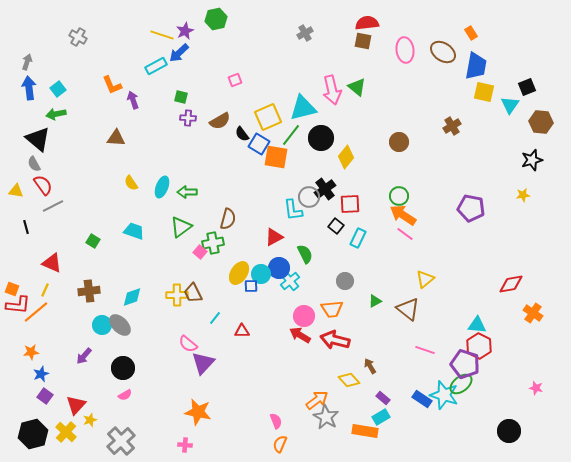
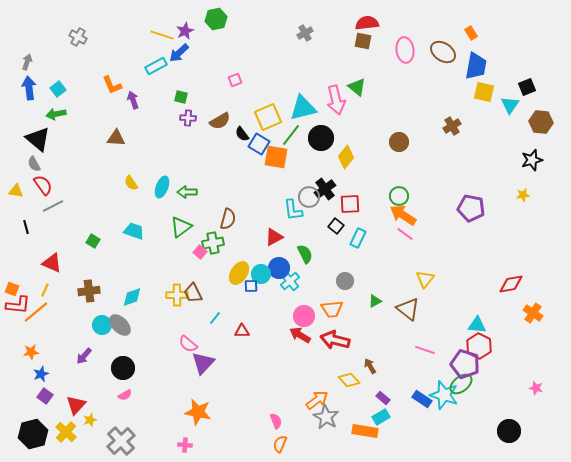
pink arrow at (332, 90): moved 4 px right, 10 px down
yellow triangle at (425, 279): rotated 12 degrees counterclockwise
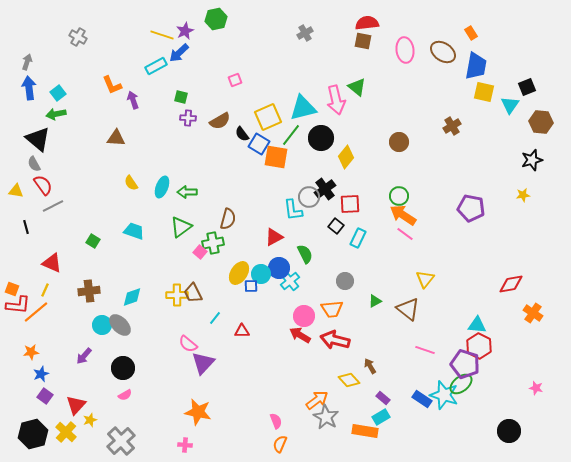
cyan square at (58, 89): moved 4 px down
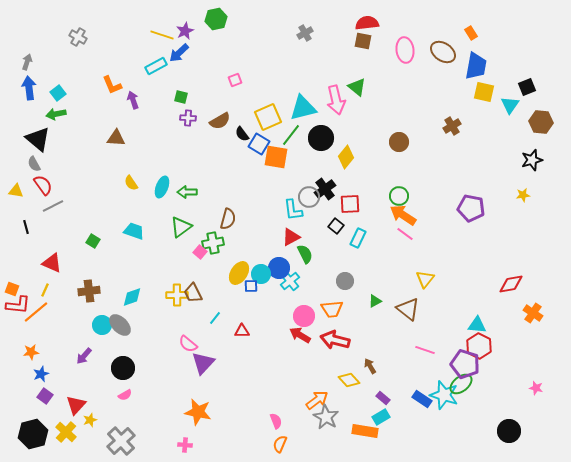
red triangle at (274, 237): moved 17 px right
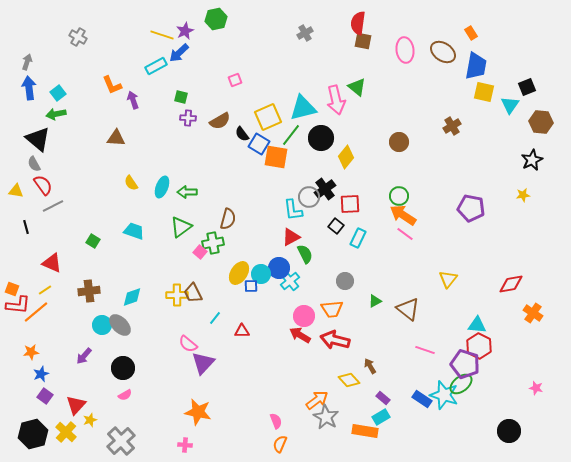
red semicircle at (367, 23): moved 9 px left; rotated 75 degrees counterclockwise
black star at (532, 160): rotated 10 degrees counterclockwise
yellow triangle at (425, 279): moved 23 px right
yellow line at (45, 290): rotated 32 degrees clockwise
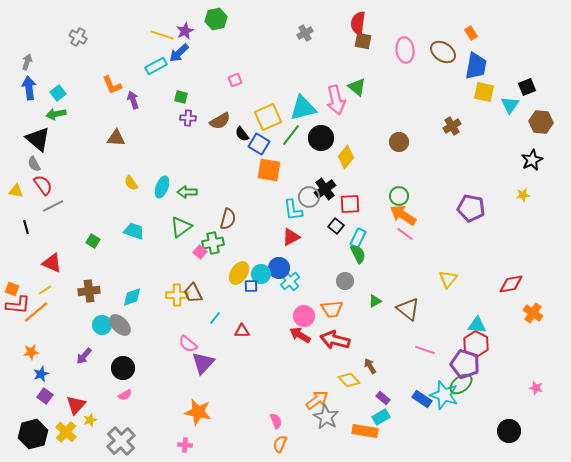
orange square at (276, 157): moved 7 px left, 13 px down
green semicircle at (305, 254): moved 53 px right
red hexagon at (479, 346): moved 3 px left, 2 px up
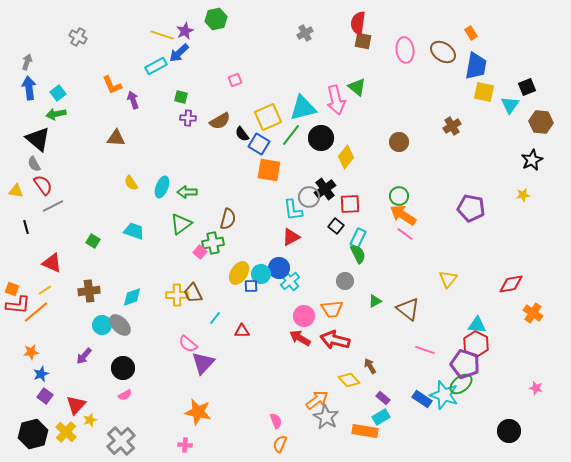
green triangle at (181, 227): moved 3 px up
red arrow at (300, 335): moved 3 px down
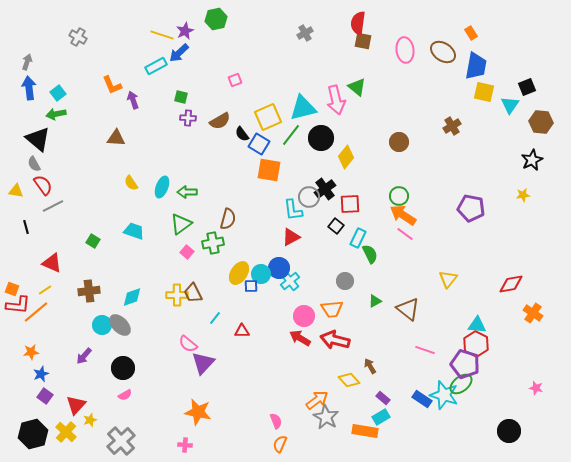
pink square at (200, 252): moved 13 px left
green semicircle at (358, 254): moved 12 px right
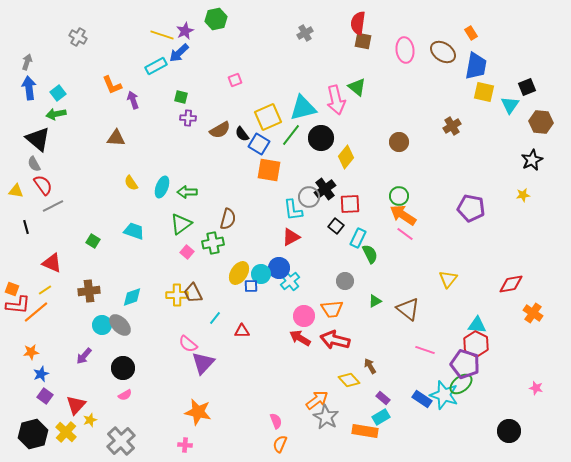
brown semicircle at (220, 121): moved 9 px down
